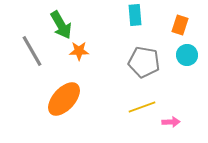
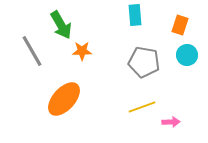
orange star: moved 3 px right
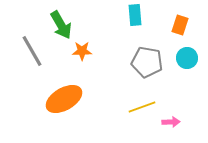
cyan circle: moved 3 px down
gray pentagon: moved 3 px right
orange ellipse: rotated 18 degrees clockwise
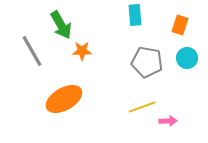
pink arrow: moved 3 px left, 1 px up
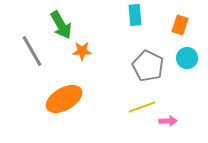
gray pentagon: moved 1 px right, 4 px down; rotated 16 degrees clockwise
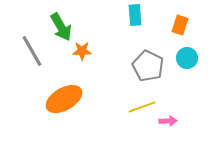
green arrow: moved 2 px down
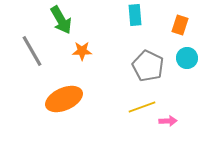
green arrow: moved 7 px up
orange ellipse: rotated 6 degrees clockwise
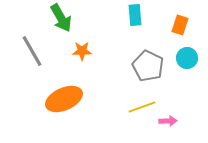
green arrow: moved 2 px up
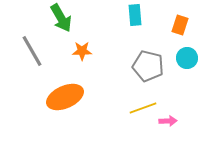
gray pentagon: rotated 12 degrees counterclockwise
orange ellipse: moved 1 px right, 2 px up
yellow line: moved 1 px right, 1 px down
